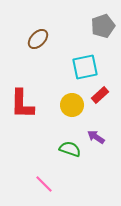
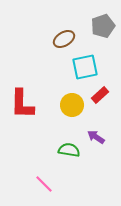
brown ellipse: moved 26 px right; rotated 15 degrees clockwise
green semicircle: moved 1 px left, 1 px down; rotated 10 degrees counterclockwise
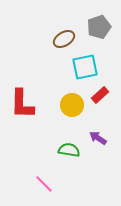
gray pentagon: moved 4 px left, 1 px down
purple arrow: moved 2 px right, 1 px down
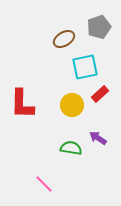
red rectangle: moved 1 px up
green semicircle: moved 2 px right, 2 px up
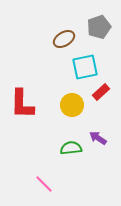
red rectangle: moved 1 px right, 2 px up
green semicircle: rotated 15 degrees counterclockwise
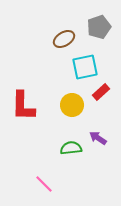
red L-shape: moved 1 px right, 2 px down
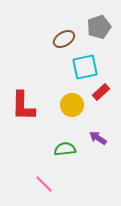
green semicircle: moved 6 px left, 1 px down
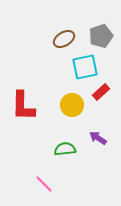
gray pentagon: moved 2 px right, 9 px down
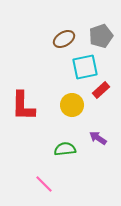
red rectangle: moved 2 px up
